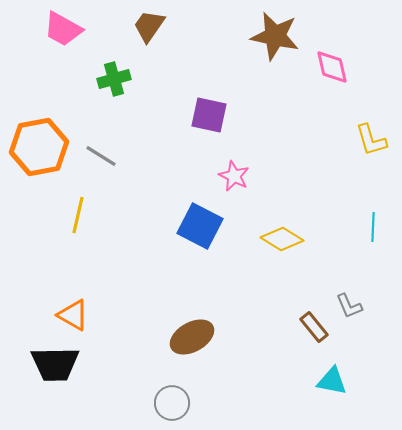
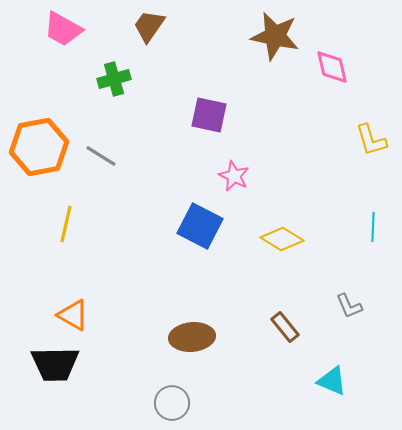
yellow line: moved 12 px left, 9 px down
brown rectangle: moved 29 px left
brown ellipse: rotated 24 degrees clockwise
cyan triangle: rotated 12 degrees clockwise
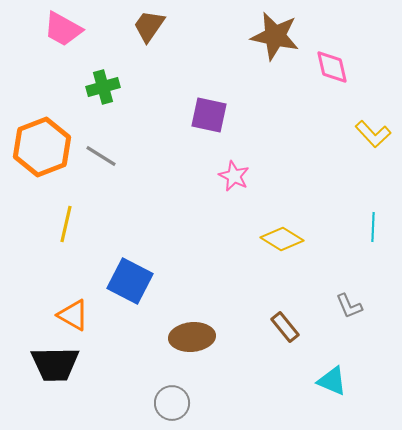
green cross: moved 11 px left, 8 px down
yellow L-shape: moved 2 px right, 6 px up; rotated 27 degrees counterclockwise
orange hexagon: moved 3 px right; rotated 10 degrees counterclockwise
blue square: moved 70 px left, 55 px down
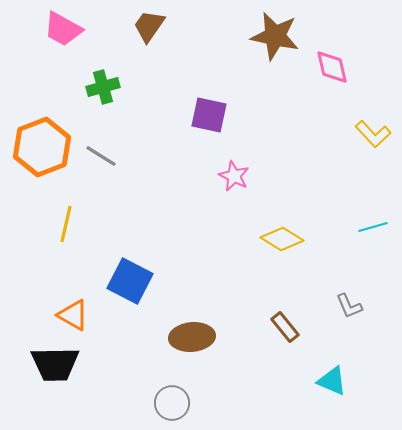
cyan line: rotated 72 degrees clockwise
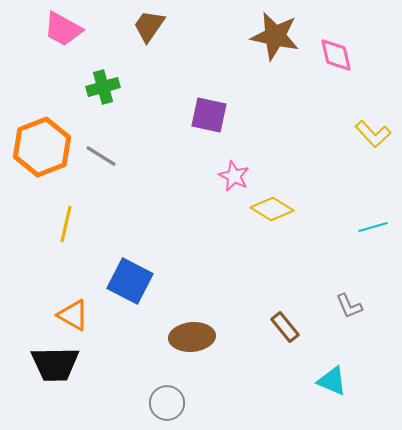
pink diamond: moved 4 px right, 12 px up
yellow diamond: moved 10 px left, 30 px up
gray circle: moved 5 px left
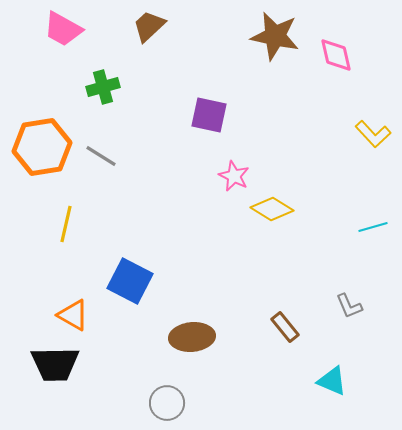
brown trapezoid: rotated 12 degrees clockwise
orange hexagon: rotated 12 degrees clockwise
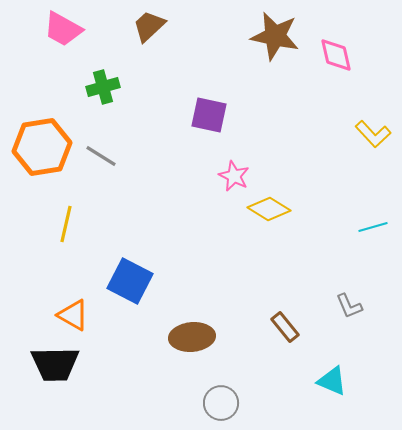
yellow diamond: moved 3 px left
gray circle: moved 54 px right
